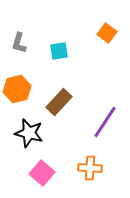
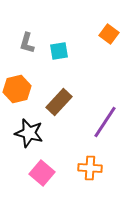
orange square: moved 2 px right, 1 px down
gray L-shape: moved 8 px right
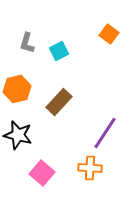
cyan square: rotated 18 degrees counterclockwise
purple line: moved 11 px down
black star: moved 11 px left, 2 px down
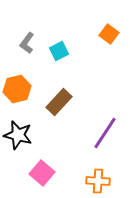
gray L-shape: rotated 20 degrees clockwise
orange cross: moved 8 px right, 13 px down
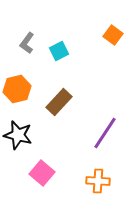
orange square: moved 4 px right, 1 px down
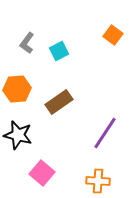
orange hexagon: rotated 8 degrees clockwise
brown rectangle: rotated 12 degrees clockwise
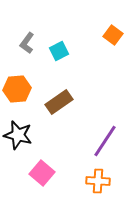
purple line: moved 8 px down
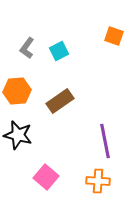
orange square: moved 1 px right, 1 px down; rotated 18 degrees counterclockwise
gray L-shape: moved 5 px down
orange hexagon: moved 2 px down
brown rectangle: moved 1 px right, 1 px up
purple line: rotated 44 degrees counterclockwise
pink square: moved 4 px right, 4 px down
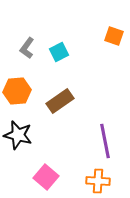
cyan square: moved 1 px down
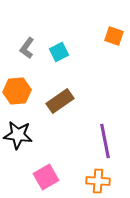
black star: rotated 8 degrees counterclockwise
pink square: rotated 20 degrees clockwise
